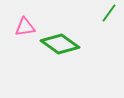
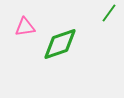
green diamond: rotated 54 degrees counterclockwise
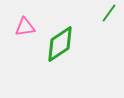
green diamond: rotated 15 degrees counterclockwise
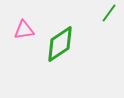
pink triangle: moved 1 px left, 3 px down
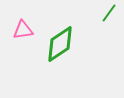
pink triangle: moved 1 px left
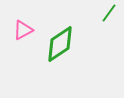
pink triangle: rotated 20 degrees counterclockwise
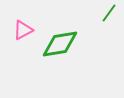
green diamond: rotated 24 degrees clockwise
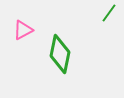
green diamond: moved 10 px down; rotated 69 degrees counterclockwise
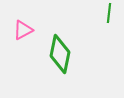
green line: rotated 30 degrees counterclockwise
